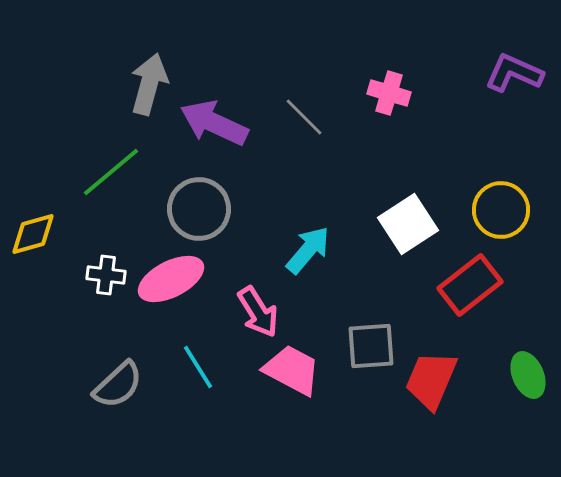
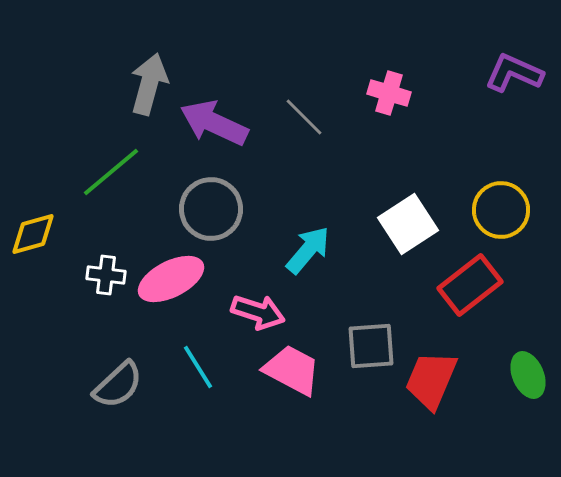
gray circle: moved 12 px right
pink arrow: rotated 40 degrees counterclockwise
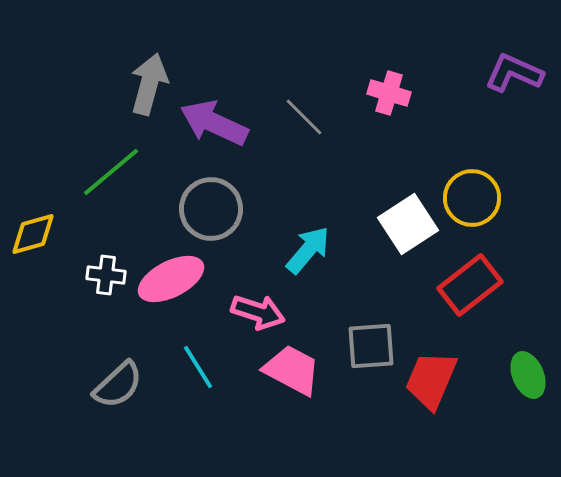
yellow circle: moved 29 px left, 12 px up
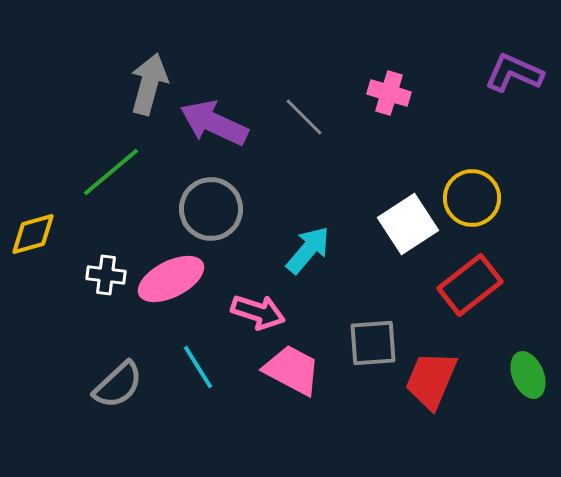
gray square: moved 2 px right, 3 px up
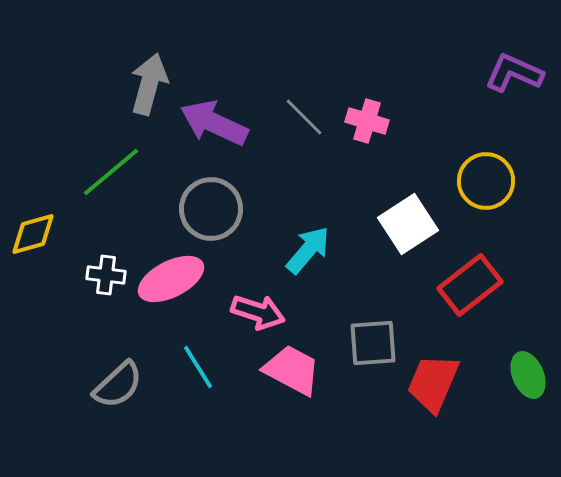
pink cross: moved 22 px left, 28 px down
yellow circle: moved 14 px right, 17 px up
red trapezoid: moved 2 px right, 3 px down
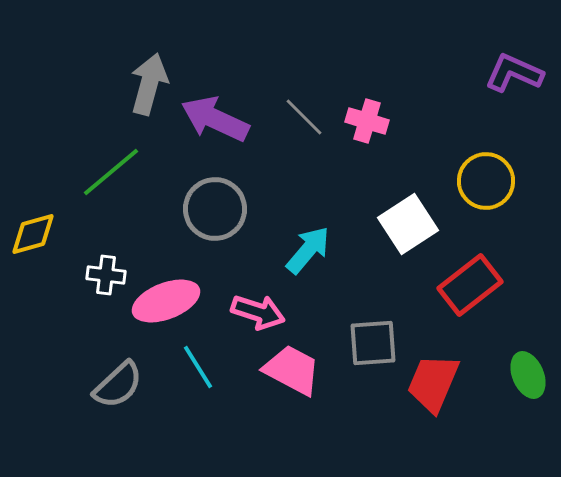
purple arrow: moved 1 px right, 4 px up
gray circle: moved 4 px right
pink ellipse: moved 5 px left, 22 px down; rotated 6 degrees clockwise
